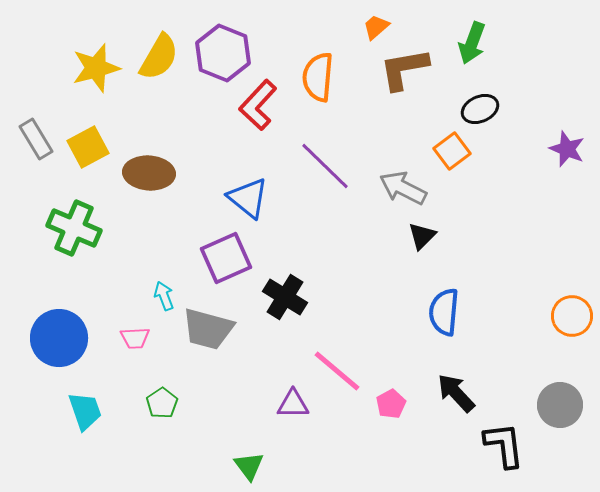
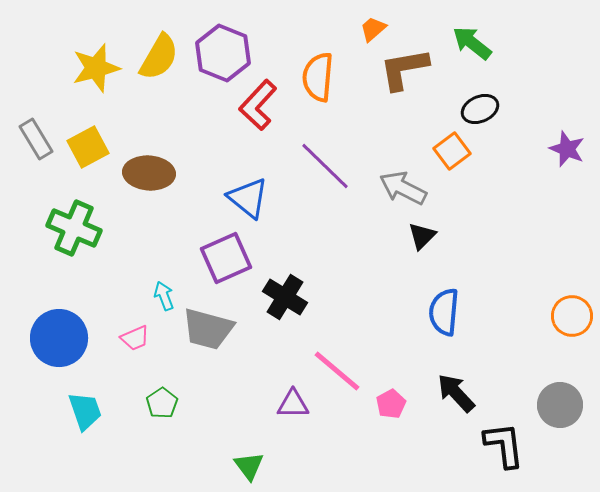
orange trapezoid: moved 3 px left, 2 px down
green arrow: rotated 108 degrees clockwise
pink trapezoid: rotated 20 degrees counterclockwise
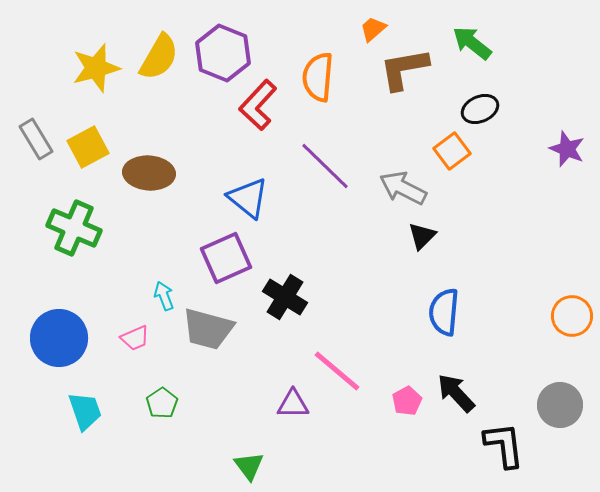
pink pentagon: moved 16 px right, 3 px up
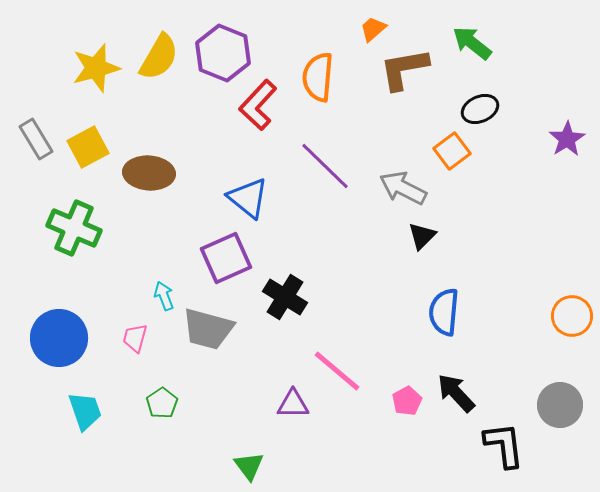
purple star: moved 10 px up; rotated 18 degrees clockwise
pink trapezoid: rotated 128 degrees clockwise
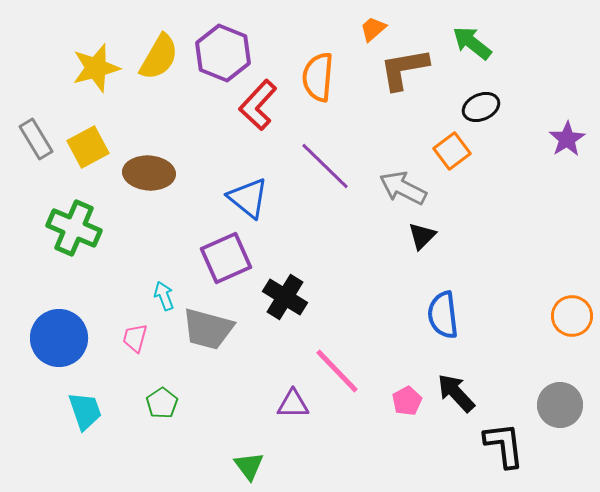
black ellipse: moved 1 px right, 2 px up
blue semicircle: moved 1 px left, 3 px down; rotated 12 degrees counterclockwise
pink line: rotated 6 degrees clockwise
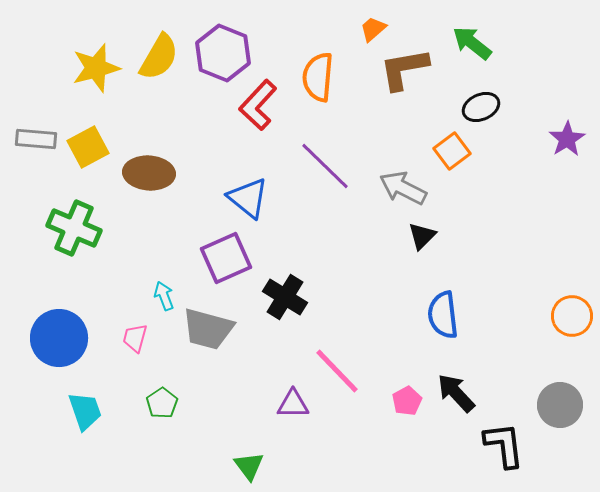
gray rectangle: rotated 54 degrees counterclockwise
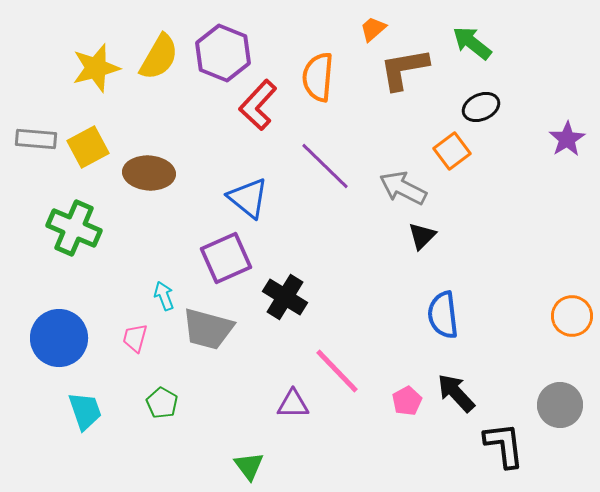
green pentagon: rotated 8 degrees counterclockwise
